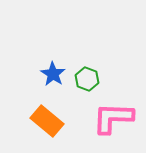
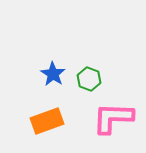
green hexagon: moved 2 px right
orange rectangle: rotated 60 degrees counterclockwise
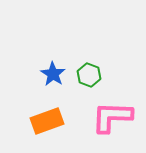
green hexagon: moved 4 px up
pink L-shape: moved 1 px left, 1 px up
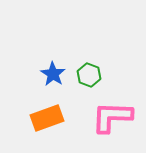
orange rectangle: moved 3 px up
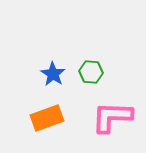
green hexagon: moved 2 px right, 3 px up; rotated 15 degrees counterclockwise
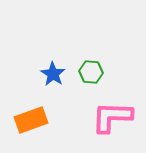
orange rectangle: moved 16 px left, 2 px down
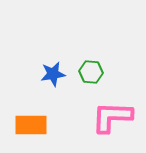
blue star: rotated 30 degrees clockwise
orange rectangle: moved 5 px down; rotated 20 degrees clockwise
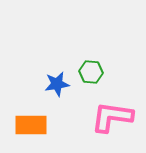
blue star: moved 4 px right, 10 px down
pink L-shape: rotated 6 degrees clockwise
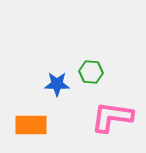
blue star: rotated 10 degrees clockwise
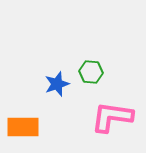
blue star: rotated 20 degrees counterclockwise
orange rectangle: moved 8 px left, 2 px down
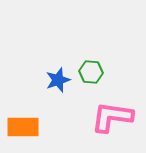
blue star: moved 1 px right, 4 px up
